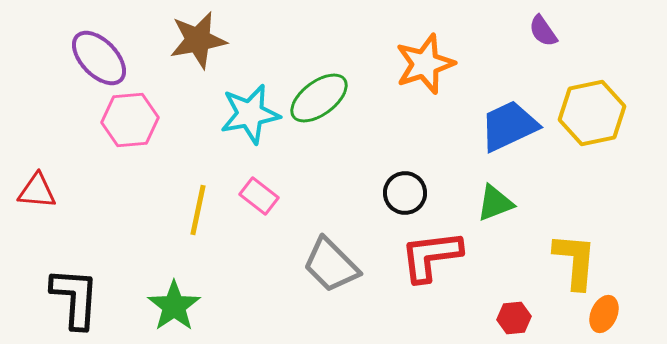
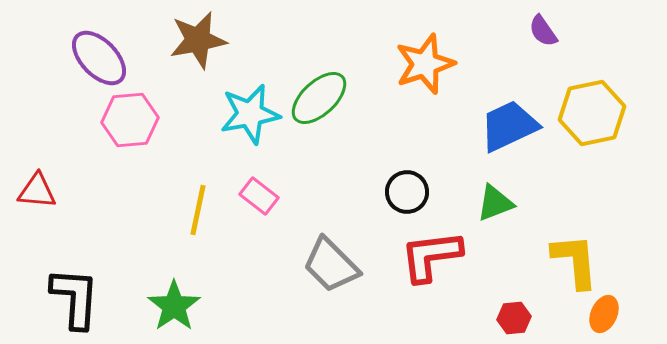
green ellipse: rotated 6 degrees counterclockwise
black circle: moved 2 px right, 1 px up
yellow L-shape: rotated 10 degrees counterclockwise
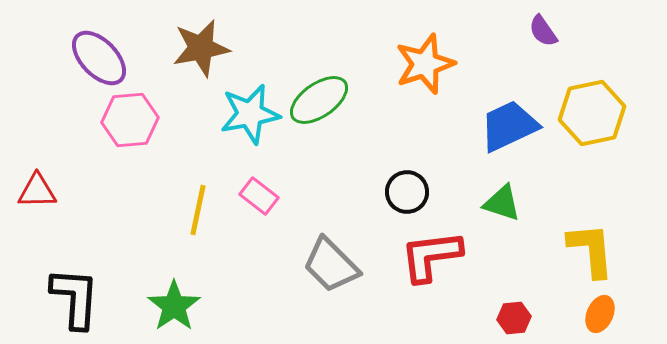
brown star: moved 3 px right, 8 px down
green ellipse: moved 2 px down; rotated 8 degrees clockwise
red triangle: rotated 6 degrees counterclockwise
green triangle: moved 7 px right; rotated 39 degrees clockwise
yellow L-shape: moved 16 px right, 11 px up
orange ellipse: moved 4 px left
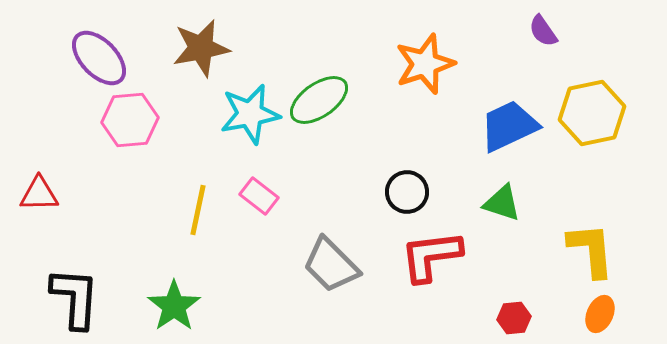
red triangle: moved 2 px right, 3 px down
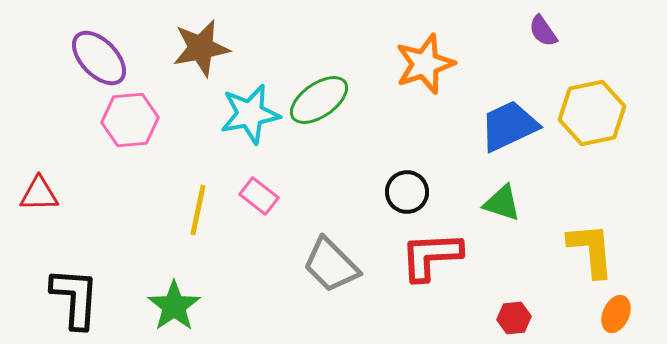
red L-shape: rotated 4 degrees clockwise
orange ellipse: moved 16 px right
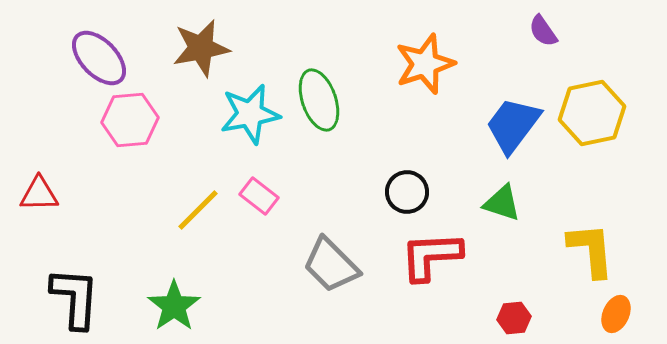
green ellipse: rotated 74 degrees counterclockwise
blue trapezoid: moved 4 px right, 1 px up; rotated 28 degrees counterclockwise
yellow line: rotated 33 degrees clockwise
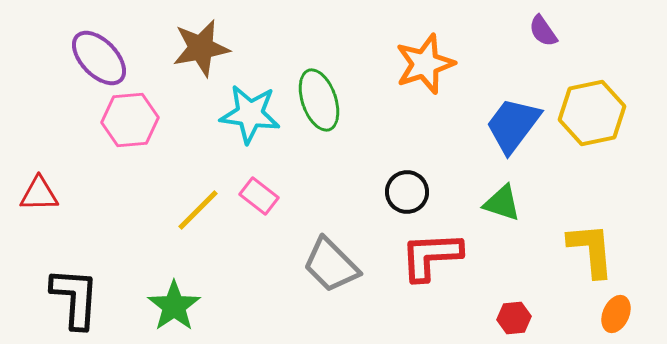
cyan star: rotated 18 degrees clockwise
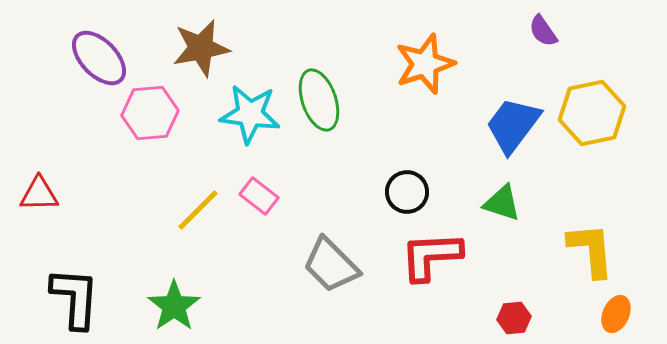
pink hexagon: moved 20 px right, 7 px up
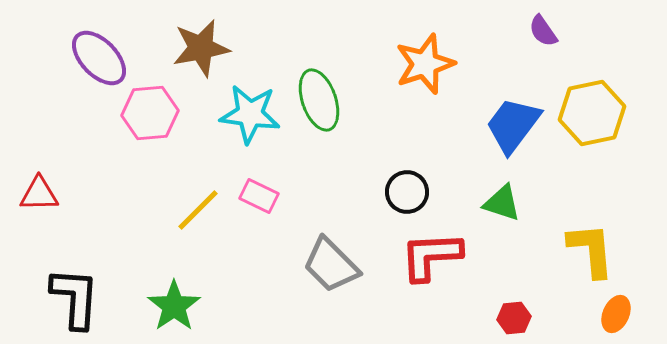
pink rectangle: rotated 12 degrees counterclockwise
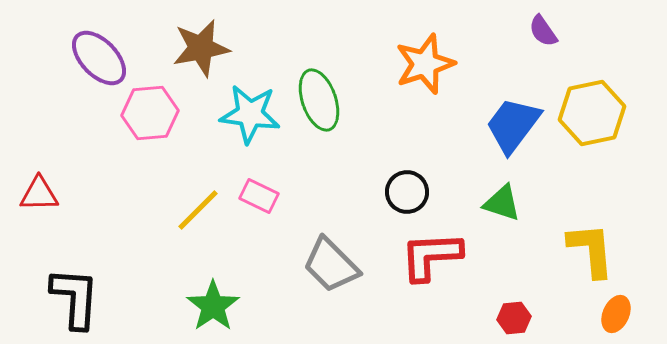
green star: moved 39 px right
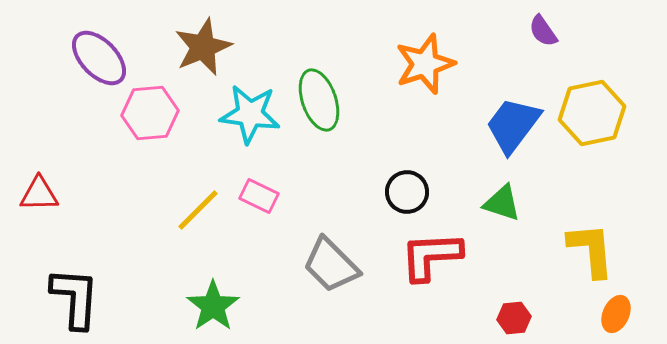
brown star: moved 2 px right, 1 px up; rotated 12 degrees counterclockwise
